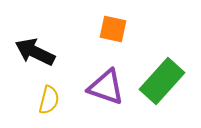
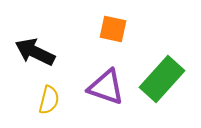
green rectangle: moved 2 px up
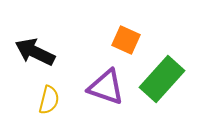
orange square: moved 13 px right, 11 px down; rotated 12 degrees clockwise
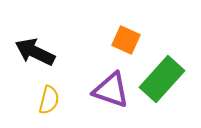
purple triangle: moved 5 px right, 3 px down
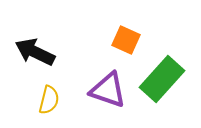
purple triangle: moved 3 px left
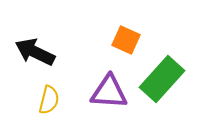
purple triangle: moved 1 px right, 2 px down; rotated 15 degrees counterclockwise
